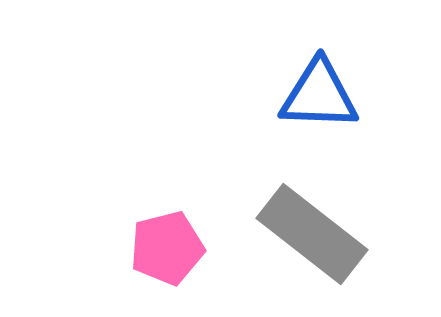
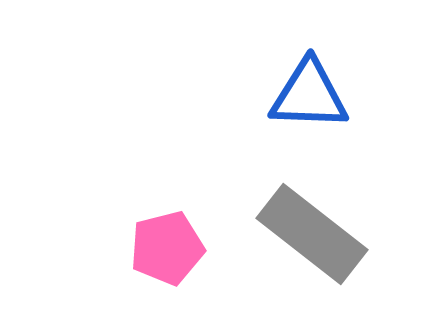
blue triangle: moved 10 px left
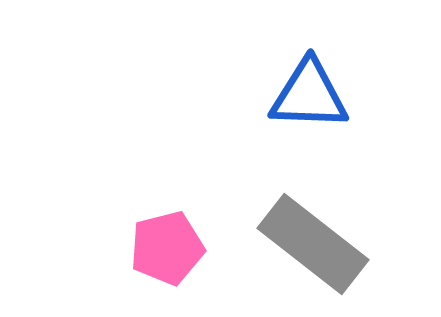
gray rectangle: moved 1 px right, 10 px down
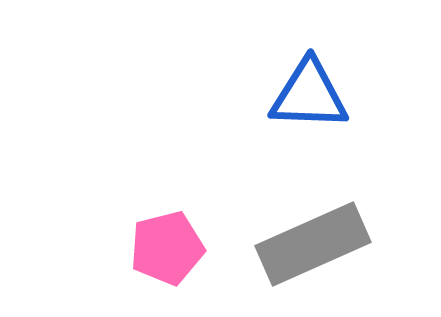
gray rectangle: rotated 62 degrees counterclockwise
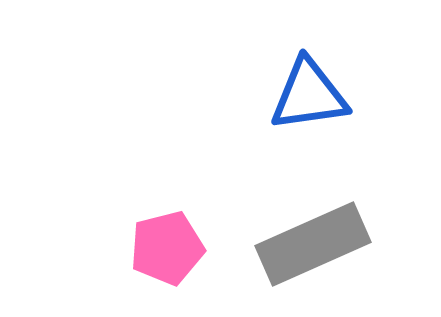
blue triangle: rotated 10 degrees counterclockwise
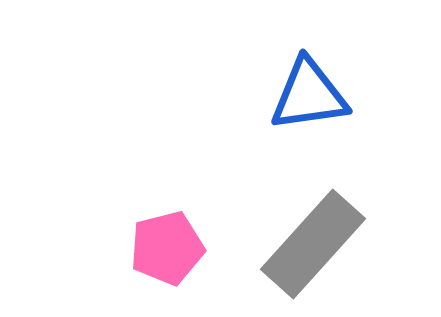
gray rectangle: rotated 24 degrees counterclockwise
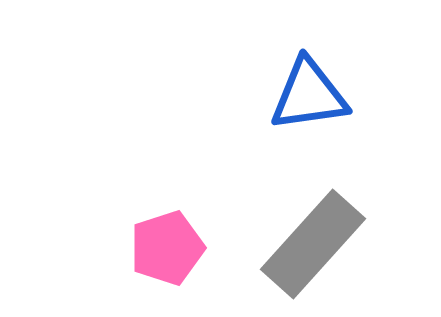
pink pentagon: rotated 4 degrees counterclockwise
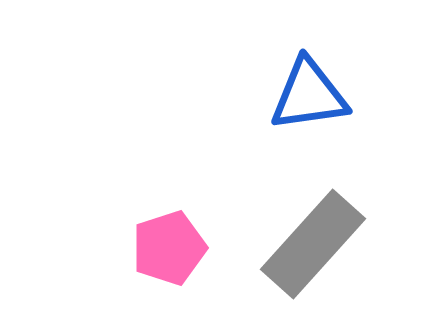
pink pentagon: moved 2 px right
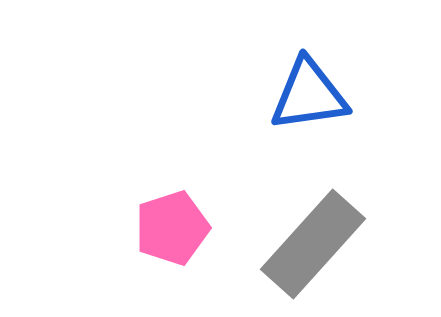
pink pentagon: moved 3 px right, 20 px up
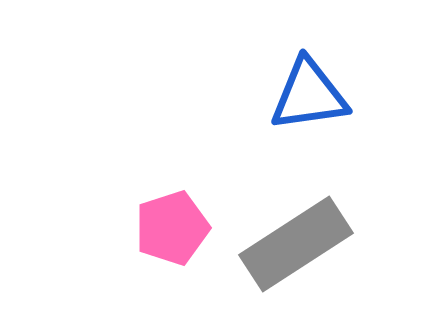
gray rectangle: moved 17 px left; rotated 15 degrees clockwise
